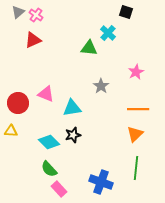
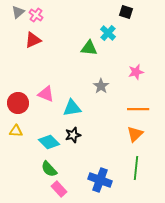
pink star: rotated 14 degrees clockwise
yellow triangle: moved 5 px right
blue cross: moved 1 px left, 2 px up
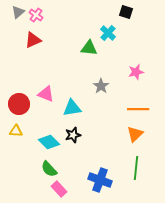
red circle: moved 1 px right, 1 px down
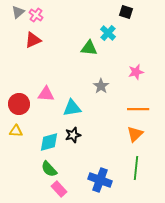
pink triangle: rotated 18 degrees counterclockwise
cyan diamond: rotated 60 degrees counterclockwise
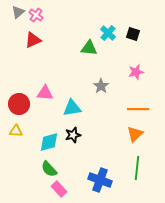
black square: moved 7 px right, 22 px down
pink triangle: moved 1 px left, 1 px up
green line: moved 1 px right
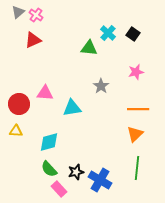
black square: rotated 16 degrees clockwise
black star: moved 3 px right, 37 px down
blue cross: rotated 10 degrees clockwise
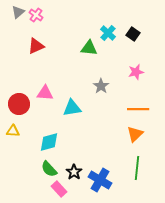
red triangle: moved 3 px right, 6 px down
yellow triangle: moved 3 px left
black star: moved 2 px left; rotated 21 degrees counterclockwise
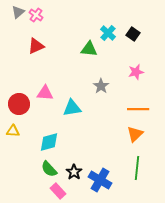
green triangle: moved 1 px down
pink rectangle: moved 1 px left, 2 px down
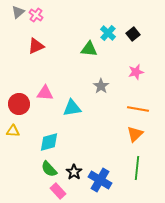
black square: rotated 16 degrees clockwise
orange line: rotated 10 degrees clockwise
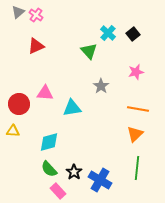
green triangle: moved 2 px down; rotated 42 degrees clockwise
